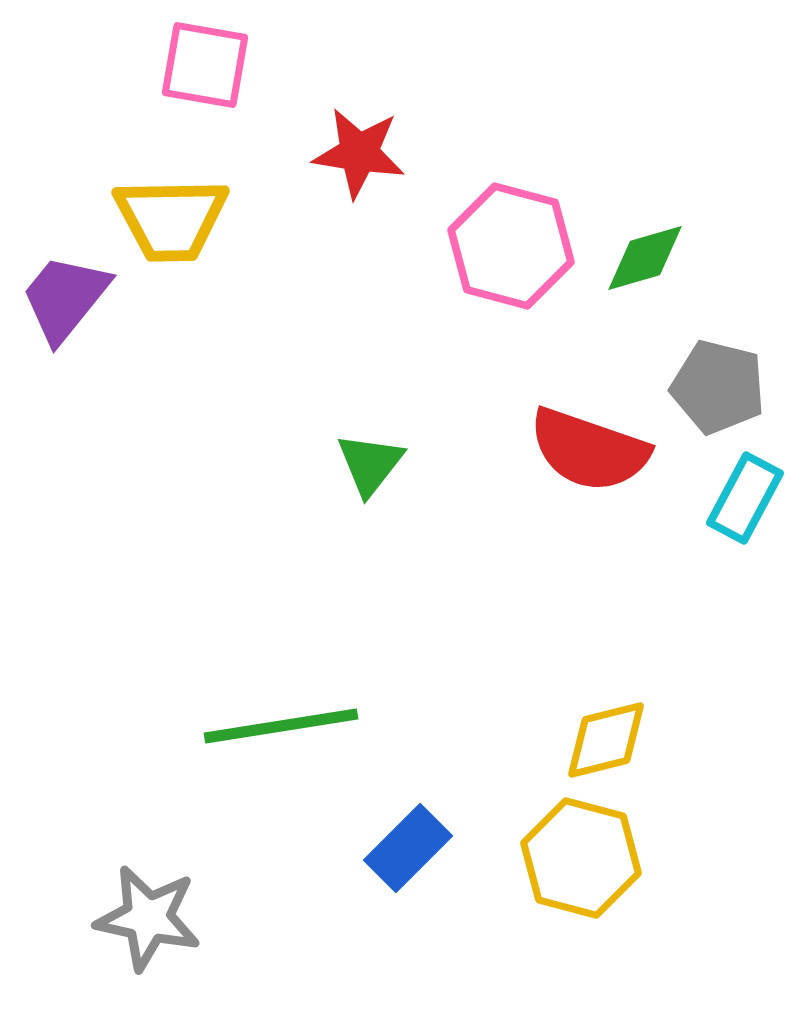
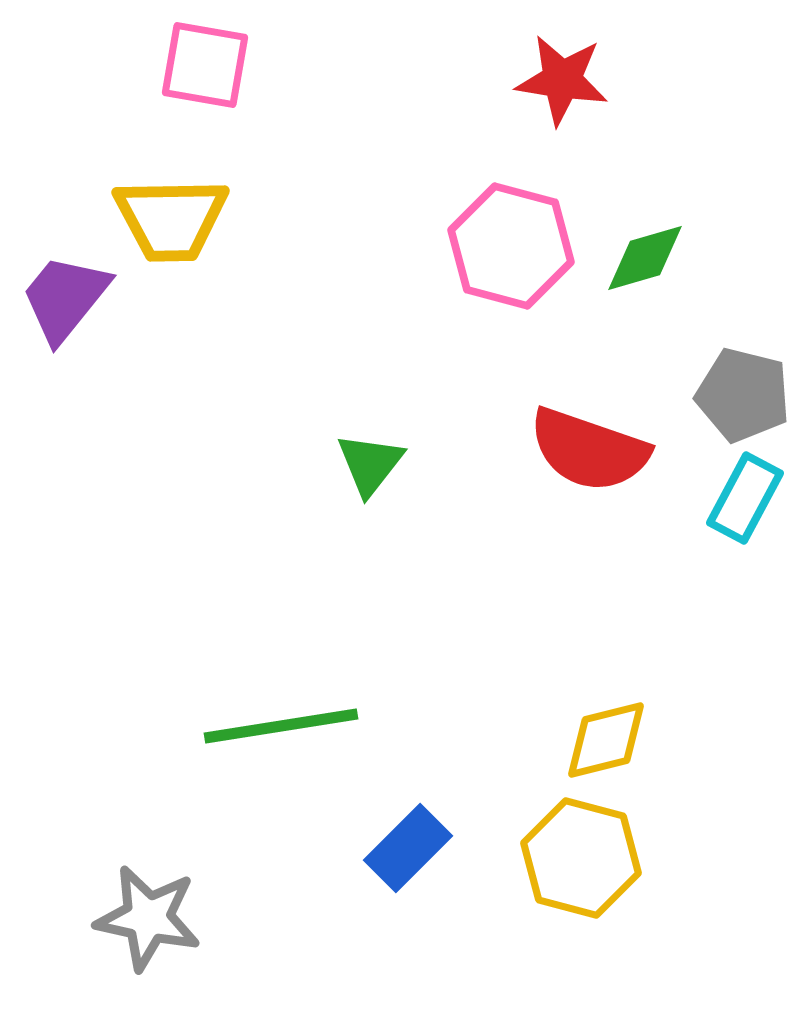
red star: moved 203 px right, 73 px up
gray pentagon: moved 25 px right, 8 px down
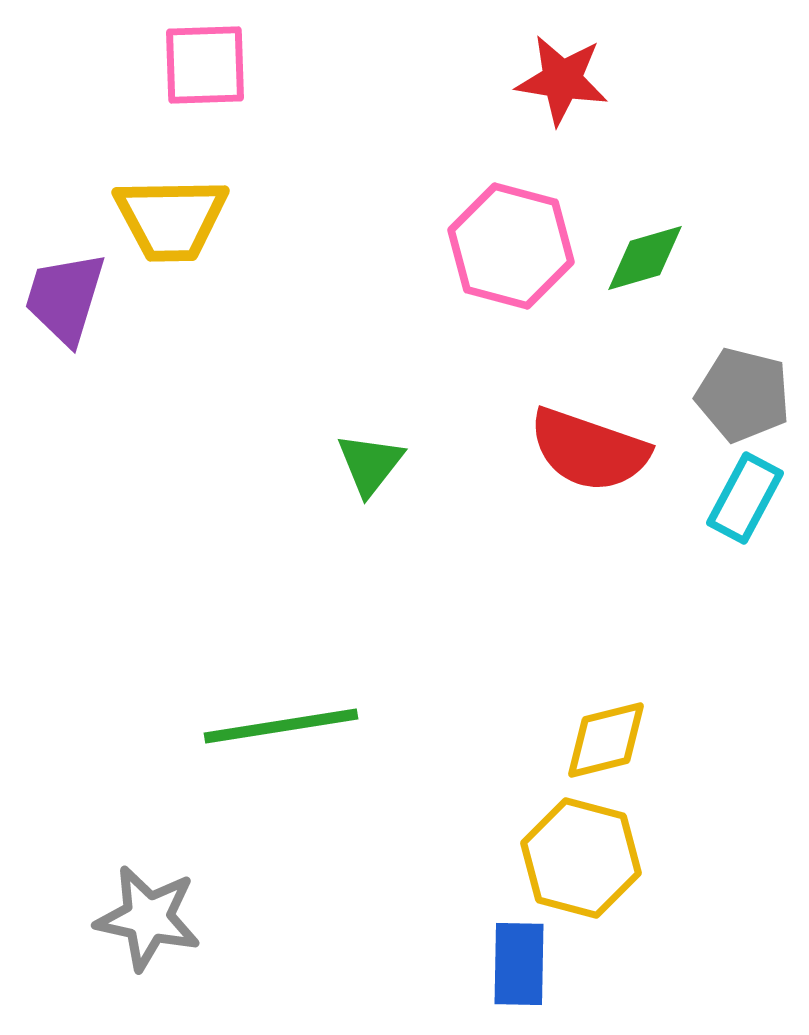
pink square: rotated 12 degrees counterclockwise
purple trapezoid: rotated 22 degrees counterclockwise
blue rectangle: moved 111 px right, 116 px down; rotated 44 degrees counterclockwise
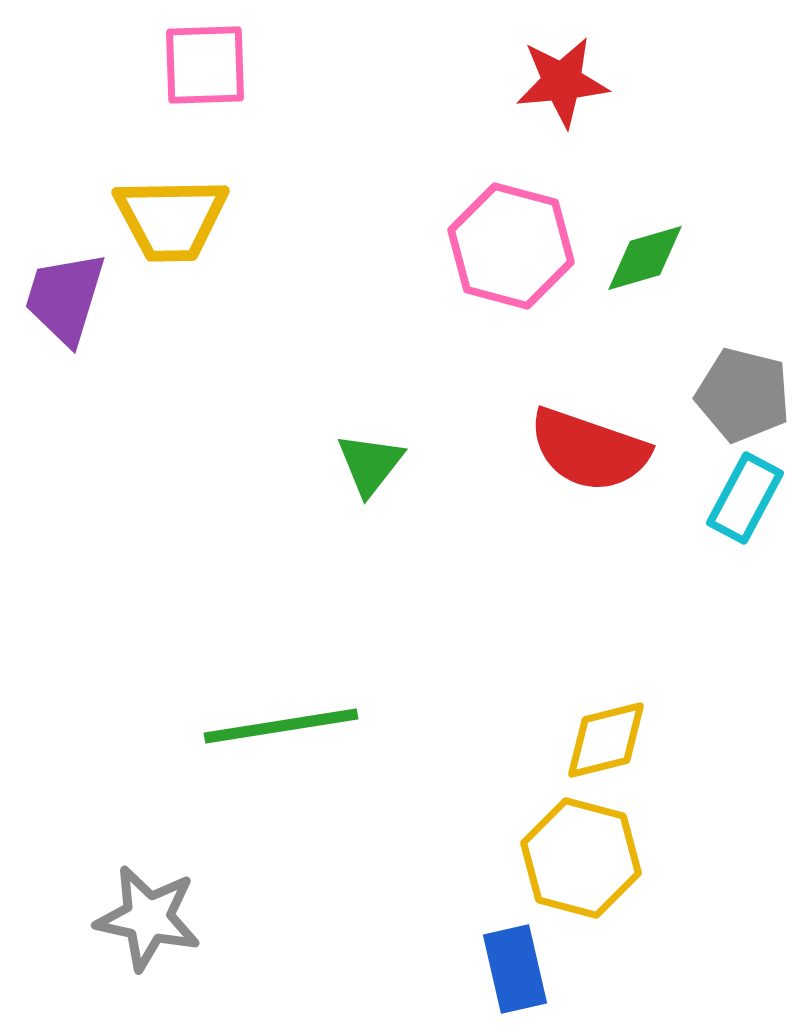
red star: moved 2 px down; rotated 14 degrees counterclockwise
blue rectangle: moved 4 px left, 5 px down; rotated 14 degrees counterclockwise
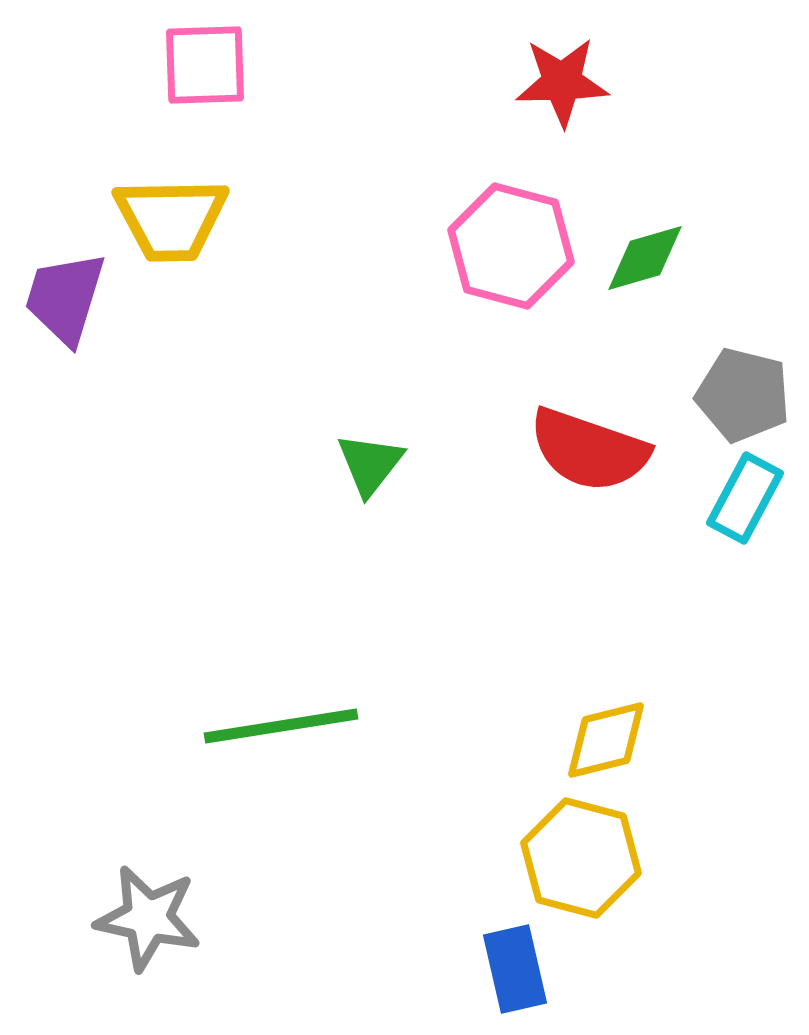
red star: rotated 4 degrees clockwise
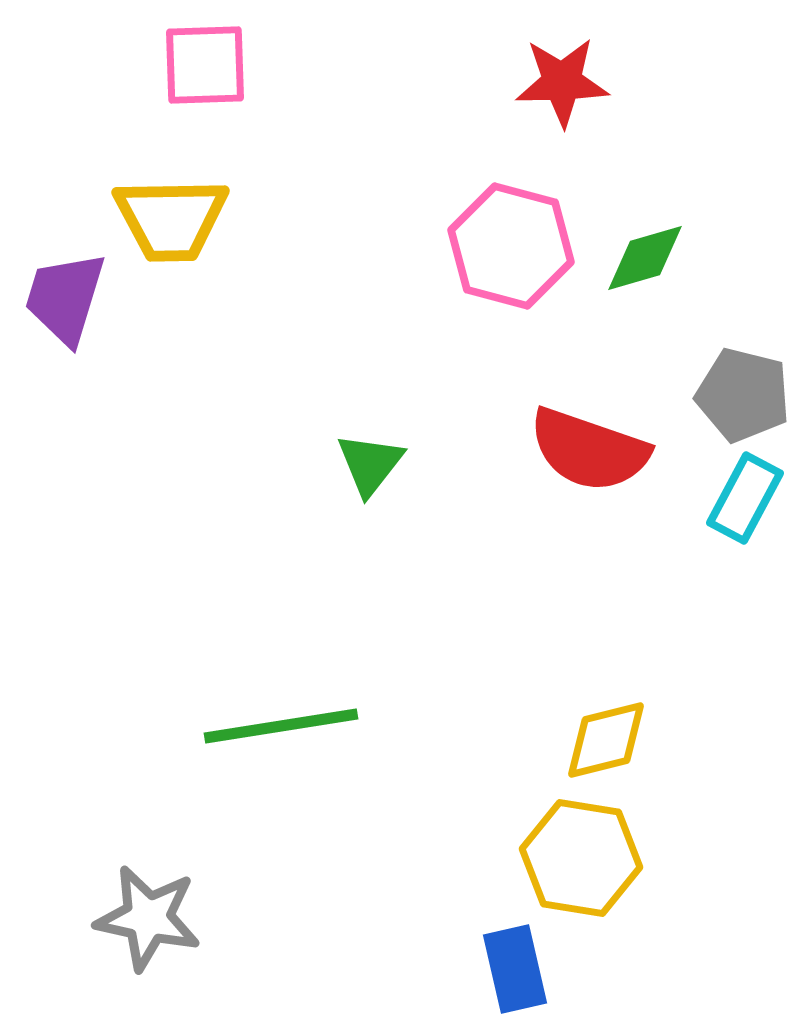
yellow hexagon: rotated 6 degrees counterclockwise
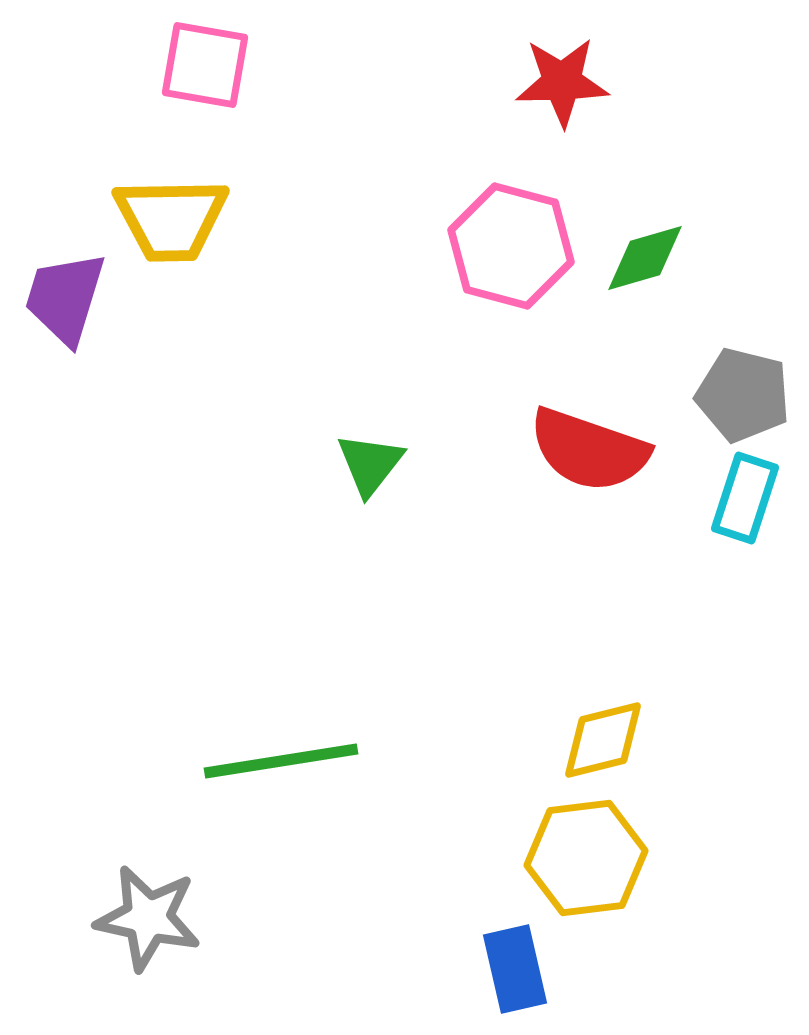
pink square: rotated 12 degrees clockwise
cyan rectangle: rotated 10 degrees counterclockwise
green line: moved 35 px down
yellow diamond: moved 3 px left
yellow hexagon: moved 5 px right; rotated 16 degrees counterclockwise
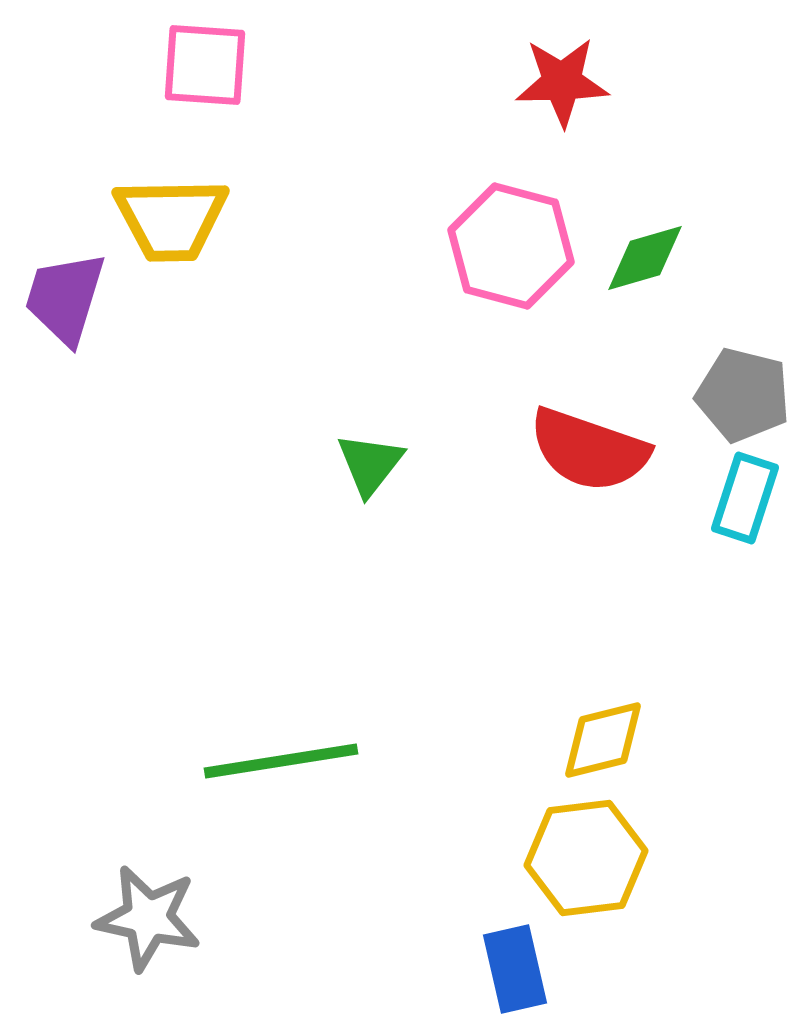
pink square: rotated 6 degrees counterclockwise
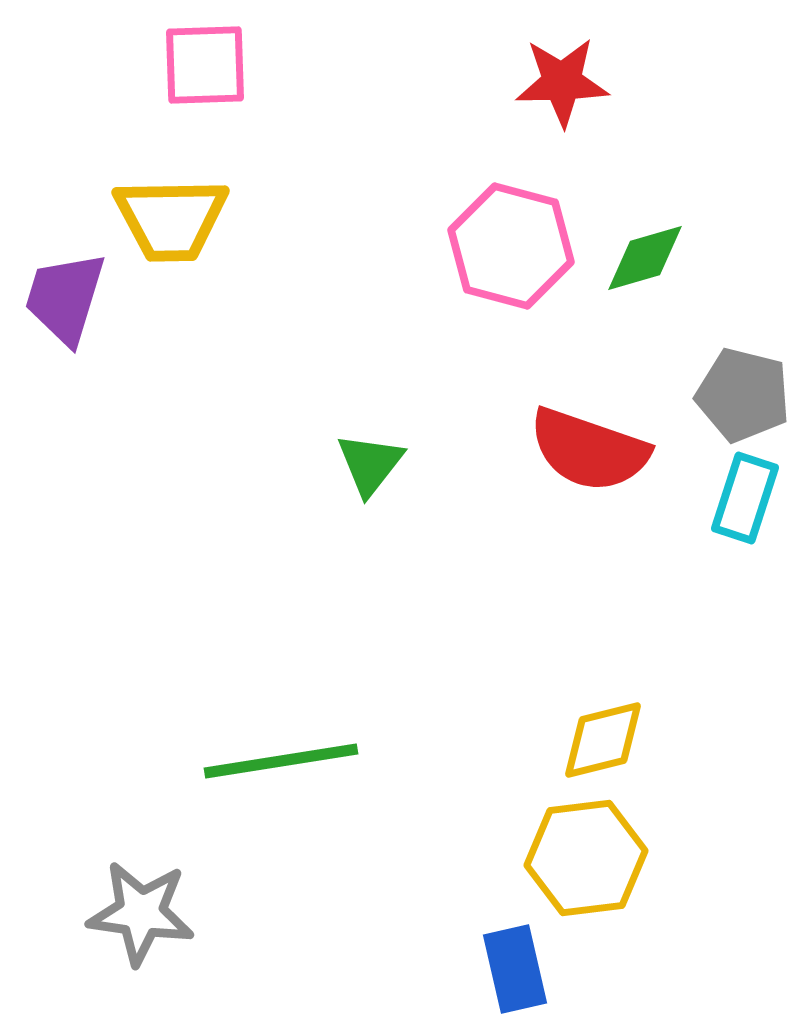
pink square: rotated 6 degrees counterclockwise
gray star: moved 7 px left, 5 px up; rotated 4 degrees counterclockwise
